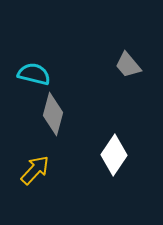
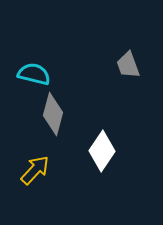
gray trapezoid: rotated 20 degrees clockwise
white diamond: moved 12 px left, 4 px up
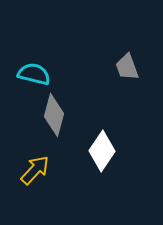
gray trapezoid: moved 1 px left, 2 px down
gray diamond: moved 1 px right, 1 px down
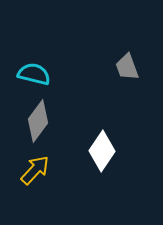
gray diamond: moved 16 px left, 6 px down; rotated 21 degrees clockwise
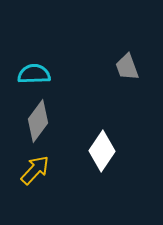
cyan semicircle: rotated 16 degrees counterclockwise
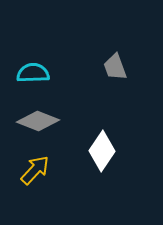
gray trapezoid: moved 12 px left
cyan semicircle: moved 1 px left, 1 px up
gray diamond: rotated 75 degrees clockwise
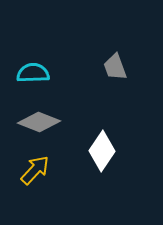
gray diamond: moved 1 px right, 1 px down
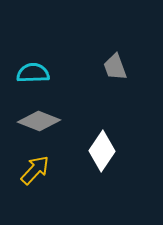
gray diamond: moved 1 px up
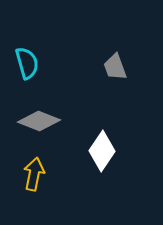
cyan semicircle: moved 6 px left, 10 px up; rotated 76 degrees clockwise
yellow arrow: moved 1 px left, 4 px down; rotated 32 degrees counterclockwise
